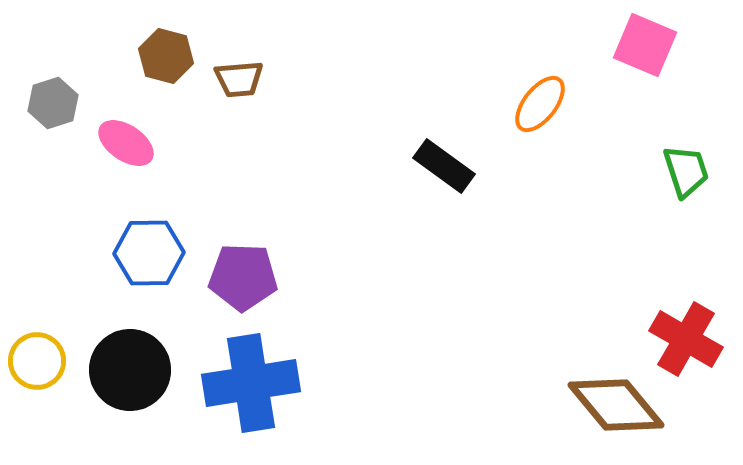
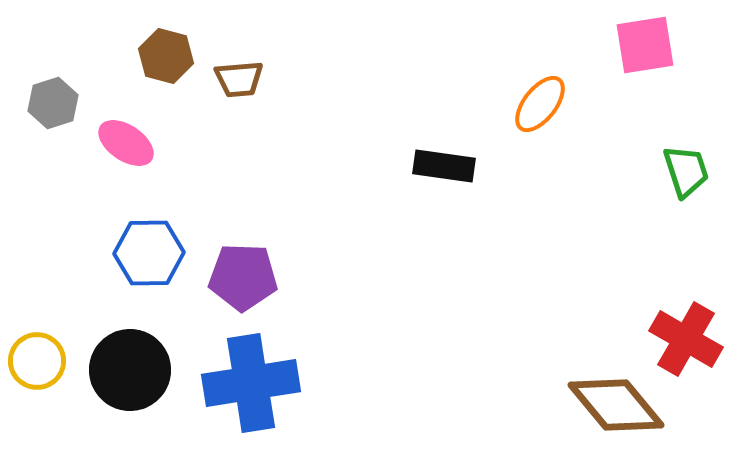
pink square: rotated 32 degrees counterclockwise
black rectangle: rotated 28 degrees counterclockwise
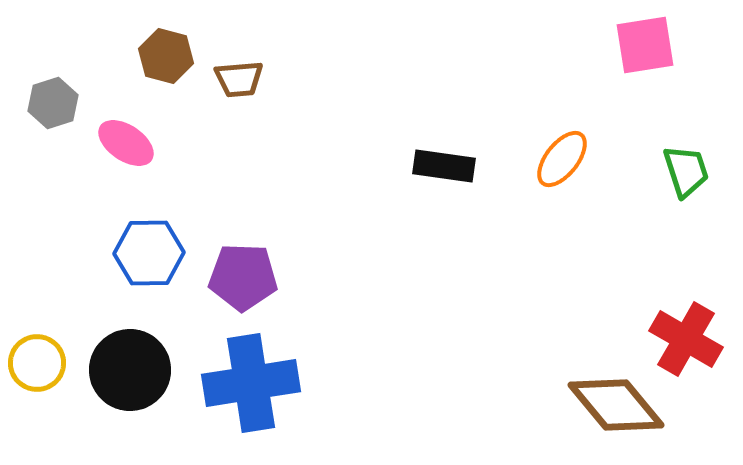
orange ellipse: moved 22 px right, 55 px down
yellow circle: moved 2 px down
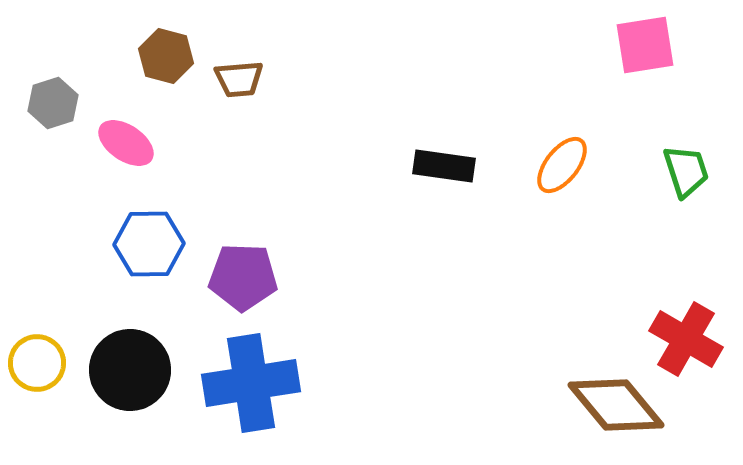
orange ellipse: moved 6 px down
blue hexagon: moved 9 px up
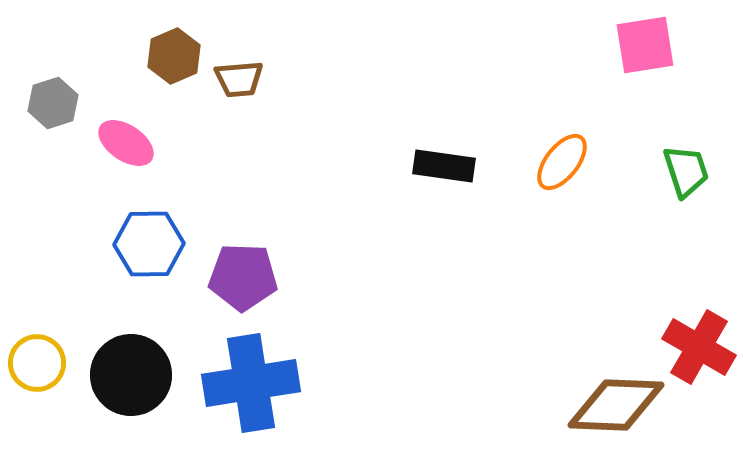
brown hexagon: moved 8 px right; rotated 22 degrees clockwise
orange ellipse: moved 3 px up
red cross: moved 13 px right, 8 px down
black circle: moved 1 px right, 5 px down
brown diamond: rotated 48 degrees counterclockwise
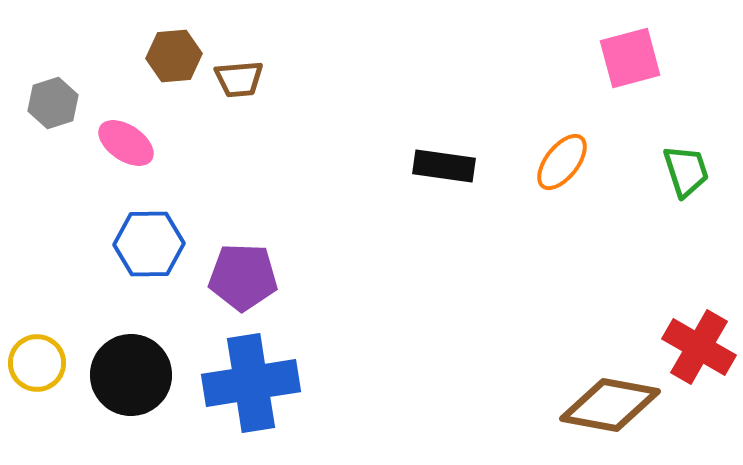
pink square: moved 15 px left, 13 px down; rotated 6 degrees counterclockwise
brown hexagon: rotated 18 degrees clockwise
brown diamond: moved 6 px left; rotated 8 degrees clockwise
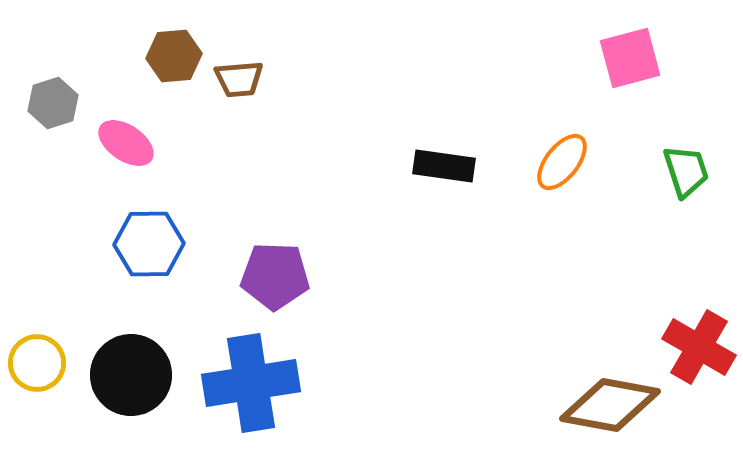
purple pentagon: moved 32 px right, 1 px up
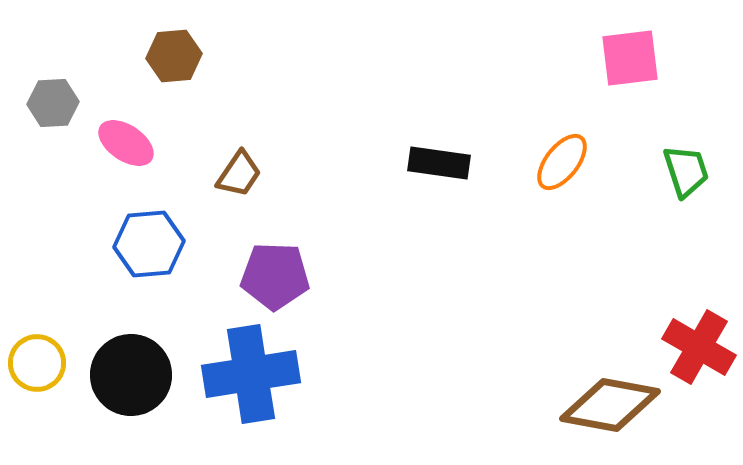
pink square: rotated 8 degrees clockwise
brown trapezoid: moved 95 px down; rotated 51 degrees counterclockwise
gray hexagon: rotated 15 degrees clockwise
black rectangle: moved 5 px left, 3 px up
blue hexagon: rotated 4 degrees counterclockwise
blue cross: moved 9 px up
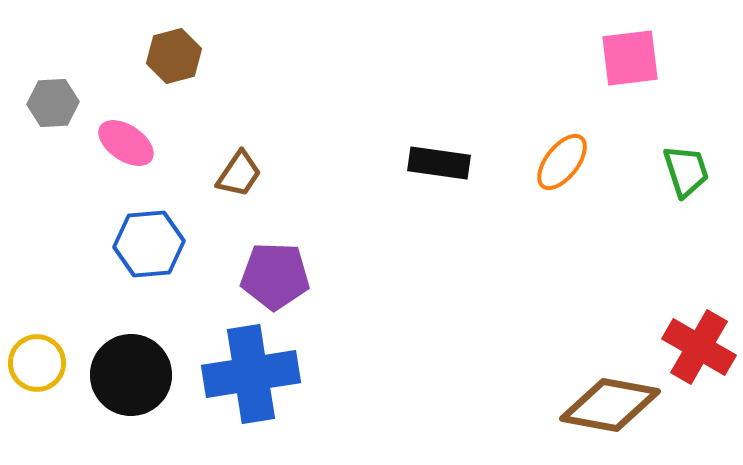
brown hexagon: rotated 10 degrees counterclockwise
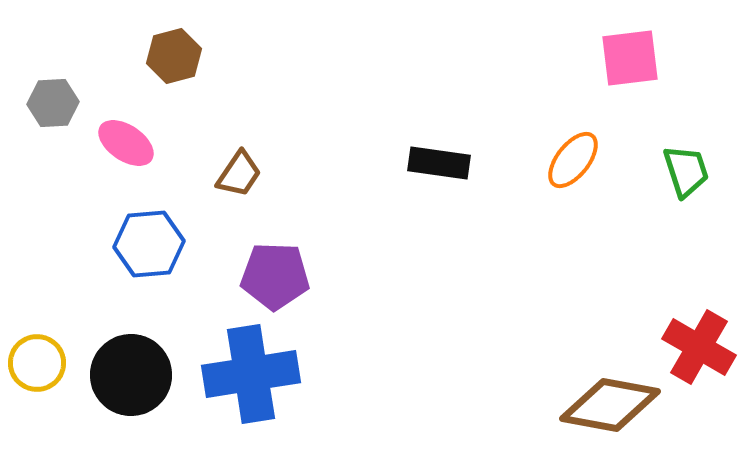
orange ellipse: moved 11 px right, 2 px up
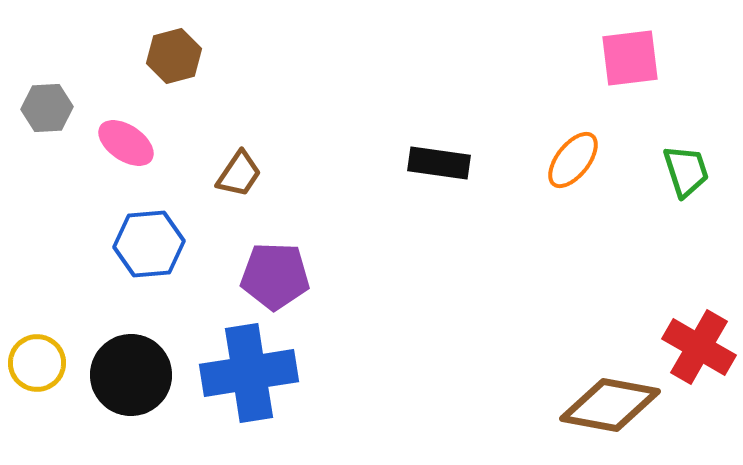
gray hexagon: moved 6 px left, 5 px down
blue cross: moved 2 px left, 1 px up
